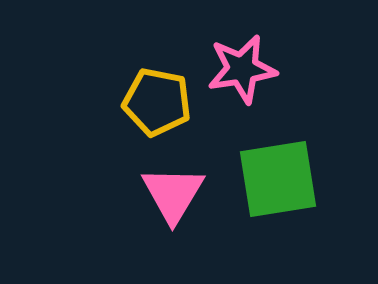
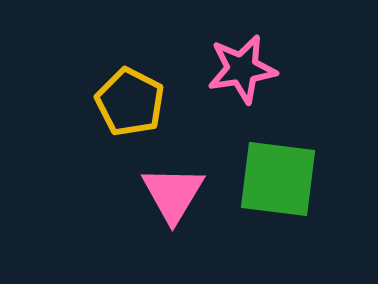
yellow pentagon: moved 27 px left; rotated 16 degrees clockwise
green square: rotated 16 degrees clockwise
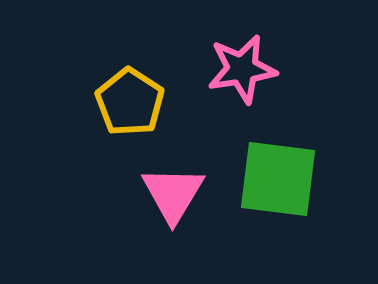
yellow pentagon: rotated 6 degrees clockwise
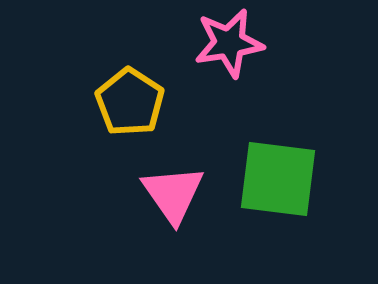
pink star: moved 13 px left, 26 px up
pink triangle: rotated 6 degrees counterclockwise
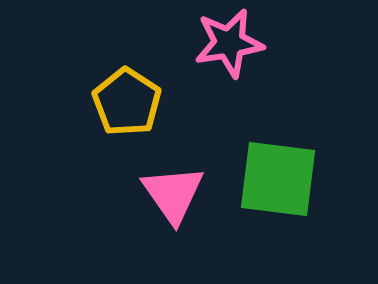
yellow pentagon: moved 3 px left
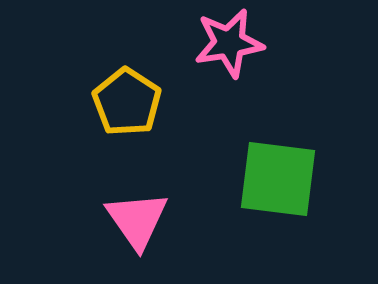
pink triangle: moved 36 px left, 26 px down
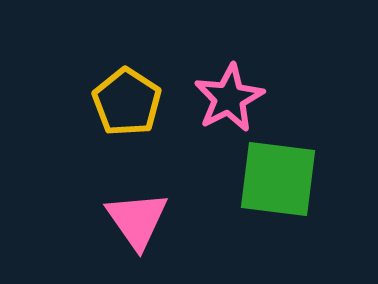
pink star: moved 55 px down; rotated 18 degrees counterclockwise
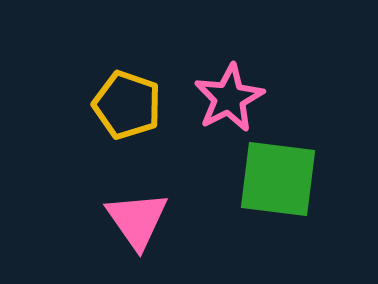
yellow pentagon: moved 3 px down; rotated 14 degrees counterclockwise
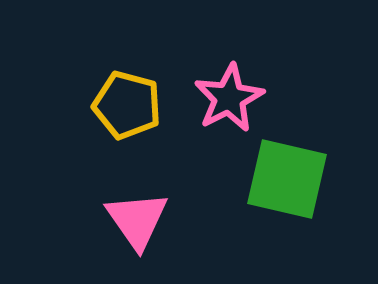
yellow pentagon: rotated 4 degrees counterclockwise
green square: moved 9 px right; rotated 6 degrees clockwise
